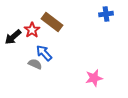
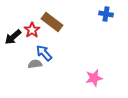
blue cross: rotated 16 degrees clockwise
gray semicircle: rotated 32 degrees counterclockwise
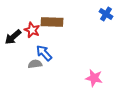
blue cross: rotated 24 degrees clockwise
brown rectangle: rotated 35 degrees counterclockwise
red star: rotated 14 degrees counterclockwise
pink star: rotated 24 degrees clockwise
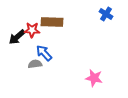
red star: rotated 21 degrees counterclockwise
black arrow: moved 4 px right
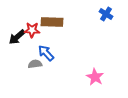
blue arrow: moved 2 px right
pink star: moved 1 px right, 1 px up; rotated 18 degrees clockwise
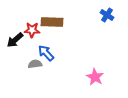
blue cross: moved 1 px right, 1 px down
black arrow: moved 2 px left, 3 px down
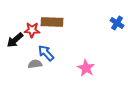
blue cross: moved 10 px right, 8 px down
pink star: moved 9 px left, 9 px up
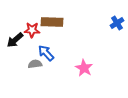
blue cross: rotated 24 degrees clockwise
pink star: moved 2 px left
